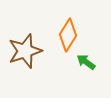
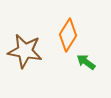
brown star: rotated 28 degrees clockwise
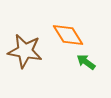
orange diamond: rotated 64 degrees counterclockwise
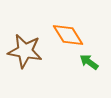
green arrow: moved 3 px right
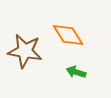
green arrow: moved 13 px left, 10 px down; rotated 18 degrees counterclockwise
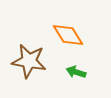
brown star: moved 4 px right, 10 px down
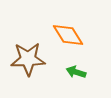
brown star: moved 1 px left, 2 px up; rotated 12 degrees counterclockwise
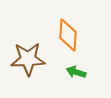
orange diamond: rotated 36 degrees clockwise
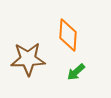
green arrow: rotated 60 degrees counterclockwise
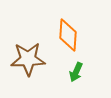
green arrow: rotated 24 degrees counterclockwise
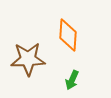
green arrow: moved 4 px left, 8 px down
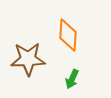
green arrow: moved 1 px up
